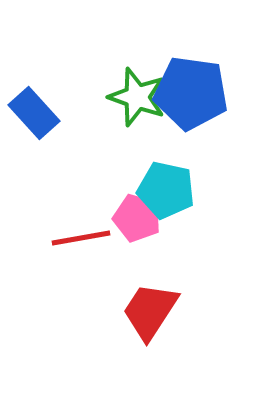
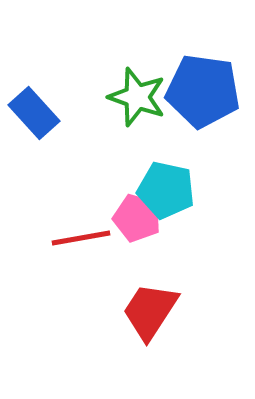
blue pentagon: moved 12 px right, 2 px up
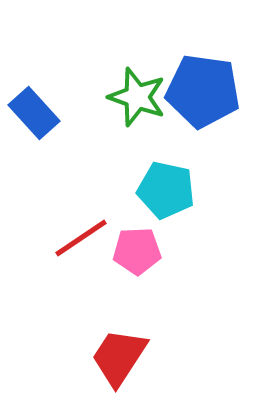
pink pentagon: moved 33 px down; rotated 18 degrees counterclockwise
red line: rotated 24 degrees counterclockwise
red trapezoid: moved 31 px left, 46 px down
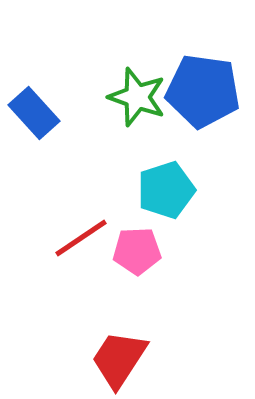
cyan pentagon: rotated 30 degrees counterclockwise
red trapezoid: moved 2 px down
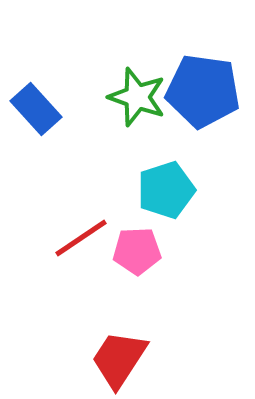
blue rectangle: moved 2 px right, 4 px up
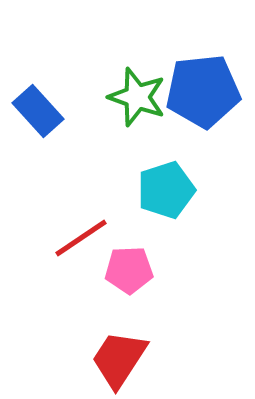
blue pentagon: rotated 14 degrees counterclockwise
blue rectangle: moved 2 px right, 2 px down
pink pentagon: moved 8 px left, 19 px down
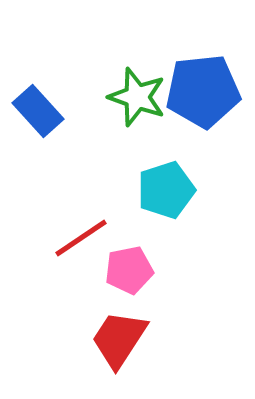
pink pentagon: rotated 9 degrees counterclockwise
red trapezoid: moved 20 px up
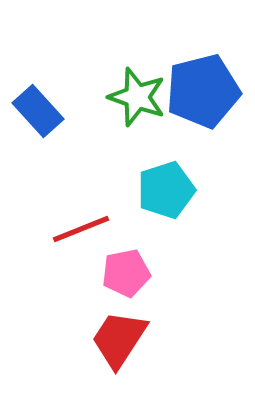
blue pentagon: rotated 8 degrees counterclockwise
red line: moved 9 px up; rotated 12 degrees clockwise
pink pentagon: moved 3 px left, 3 px down
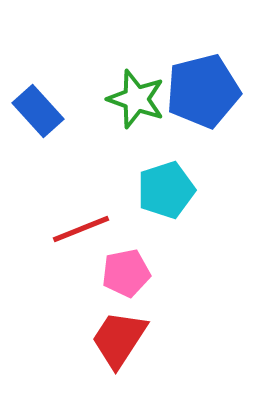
green star: moved 1 px left, 2 px down
